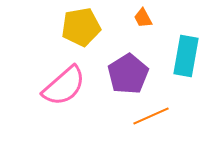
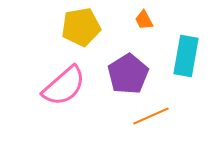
orange trapezoid: moved 1 px right, 2 px down
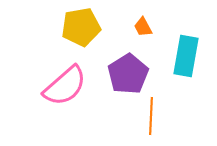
orange trapezoid: moved 1 px left, 7 px down
pink semicircle: moved 1 px right
orange line: rotated 63 degrees counterclockwise
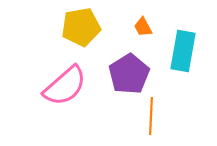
cyan rectangle: moved 3 px left, 5 px up
purple pentagon: moved 1 px right
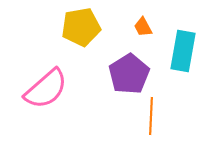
pink semicircle: moved 19 px left, 3 px down
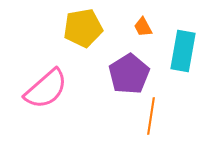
yellow pentagon: moved 2 px right, 1 px down
orange line: rotated 6 degrees clockwise
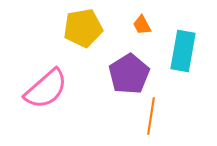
orange trapezoid: moved 1 px left, 2 px up
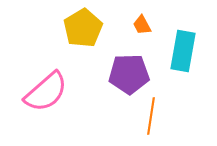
yellow pentagon: rotated 21 degrees counterclockwise
purple pentagon: rotated 30 degrees clockwise
pink semicircle: moved 3 px down
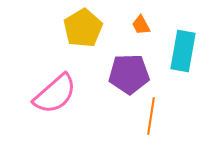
orange trapezoid: moved 1 px left
pink semicircle: moved 9 px right, 2 px down
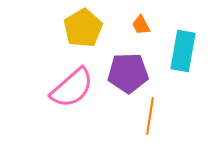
purple pentagon: moved 1 px left, 1 px up
pink semicircle: moved 17 px right, 6 px up
orange line: moved 1 px left
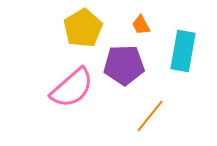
purple pentagon: moved 4 px left, 8 px up
orange line: rotated 30 degrees clockwise
